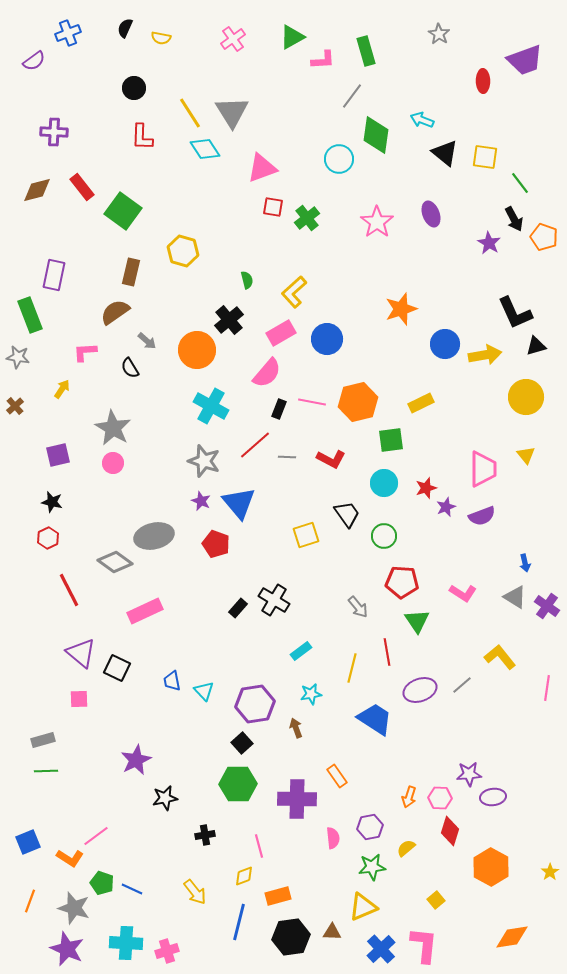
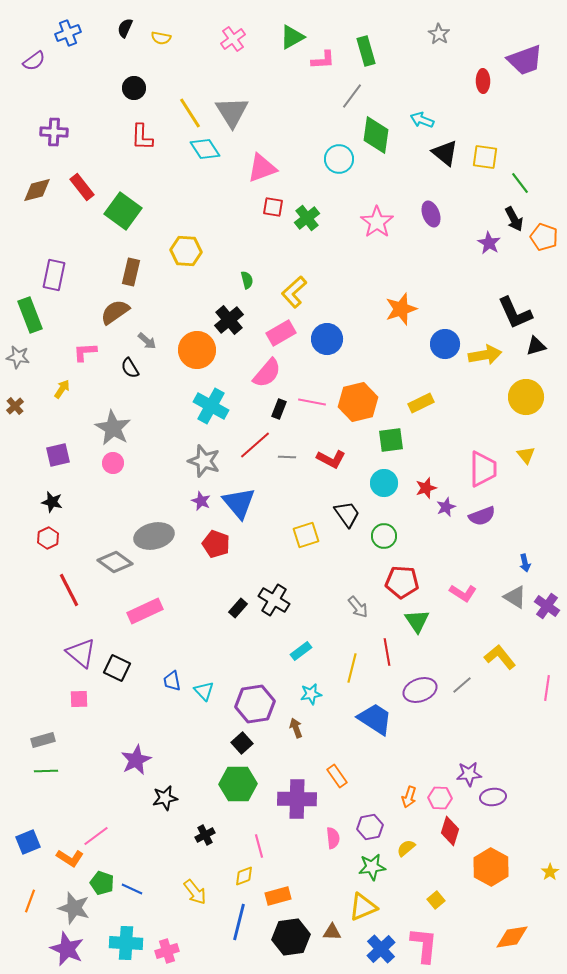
yellow hexagon at (183, 251): moved 3 px right; rotated 12 degrees counterclockwise
black cross at (205, 835): rotated 18 degrees counterclockwise
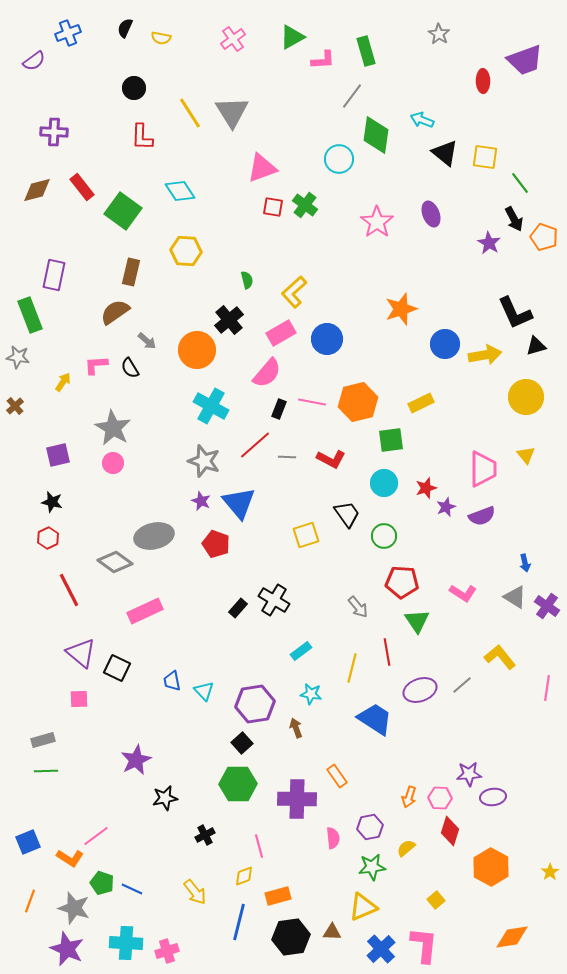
cyan diamond at (205, 149): moved 25 px left, 42 px down
green cross at (307, 218): moved 2 px left, 13 px up; rotated 15 degrees counterclockwise
pink L-shape at (85, 352): moved 11 px right, 13 px down
yellow arrow at (62, 389): moved 1 px right, 7 px up
cyan star at (311, 694): rotated 20 degrees clockwise
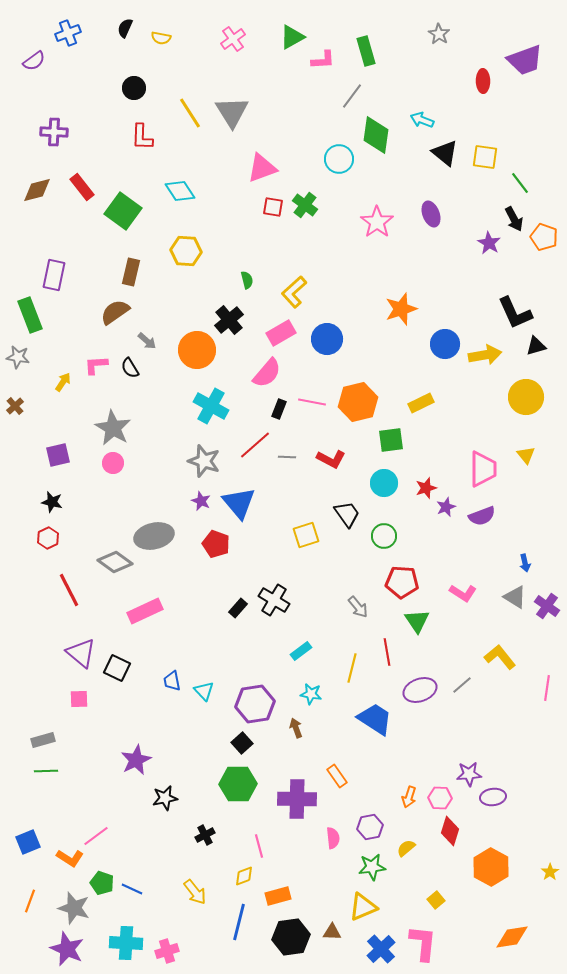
pink L-shape at (424, 945): moved 1 px left, 2 px up
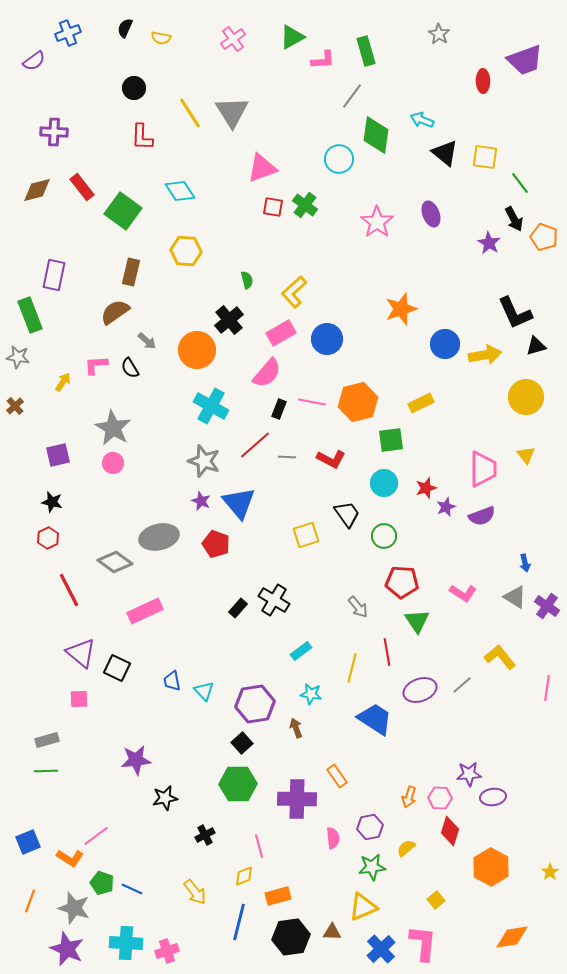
gray ellipse at (154, 536): moved 5 px right, 1 px down
gray rectangle at (43, 740): moved 4 px right
purple star at (136, 760): rotated 20 degrees clockwise
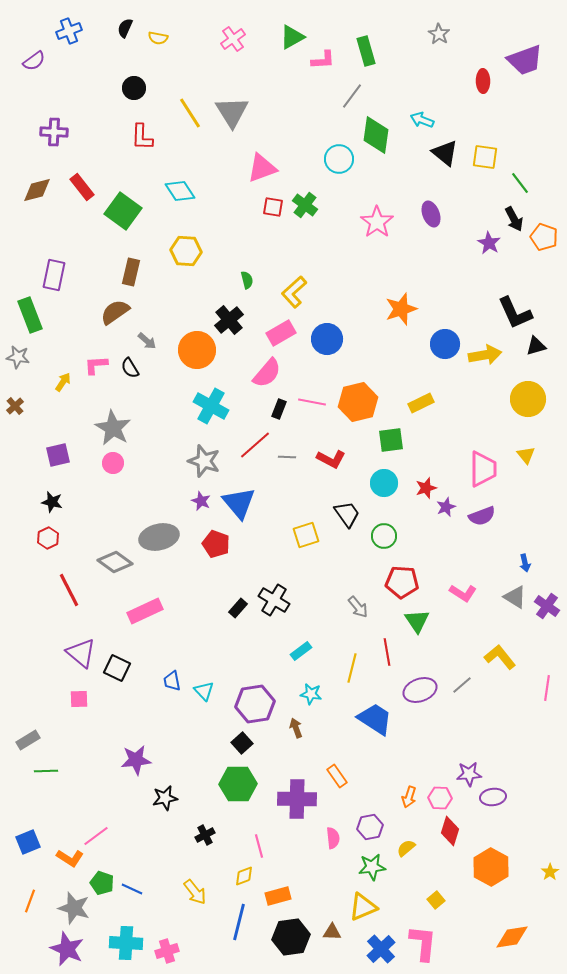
blue cross at (68, 33): moved 1 px right, 2 px up
yellow semicircle at (161, 38): moved 3 px left
yellow circle at (526, 397): moved 2 px right, 2 px down
gray rectangle at (47, 740): moved 19 px left; rotated 15 degrees counterclockwise
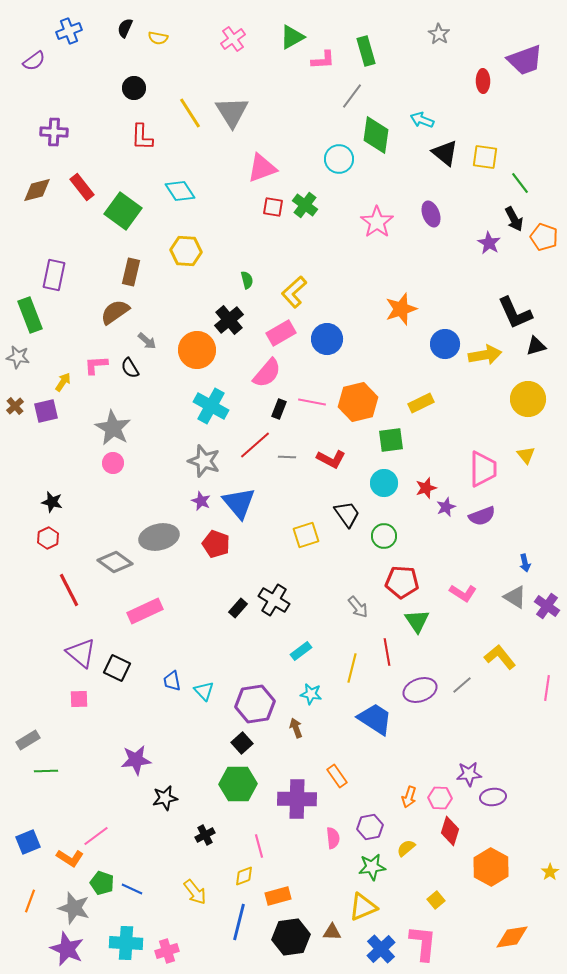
purple square at (58, 455): moved 12 px left, 44 px up
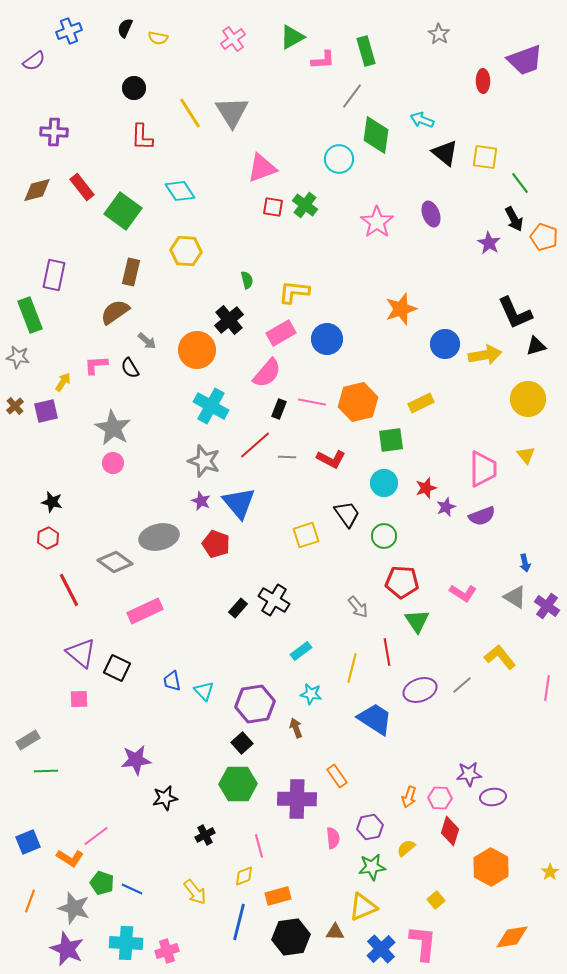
yellow L-shape at (294, 292): rotated 48 degrees clockwise
brown triangle at (332, 932): moved 3 px right
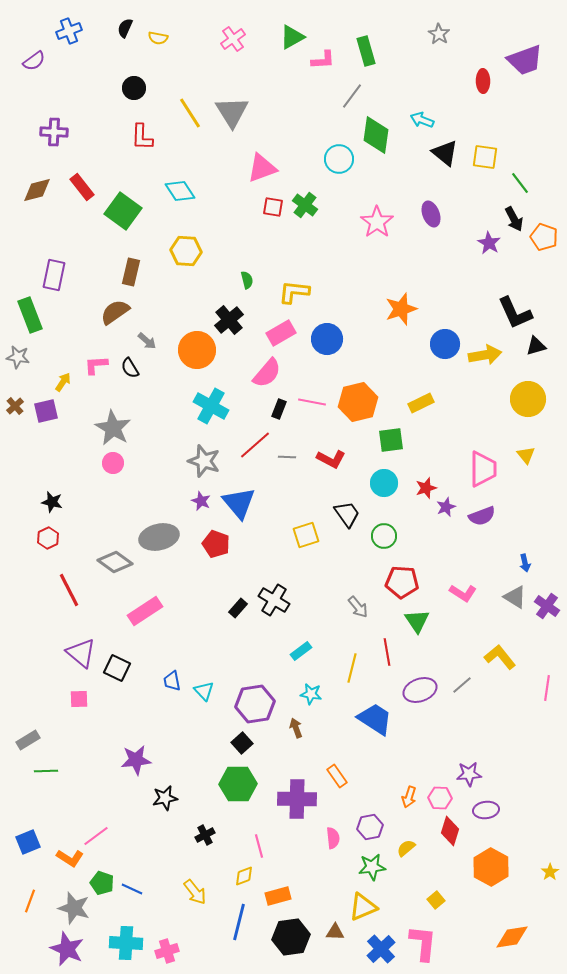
pink rectangle at (145, 611): rotated 8 degrees counterclockwise
purple ellipse at (493, 797): moved 7 px left, 13 px down
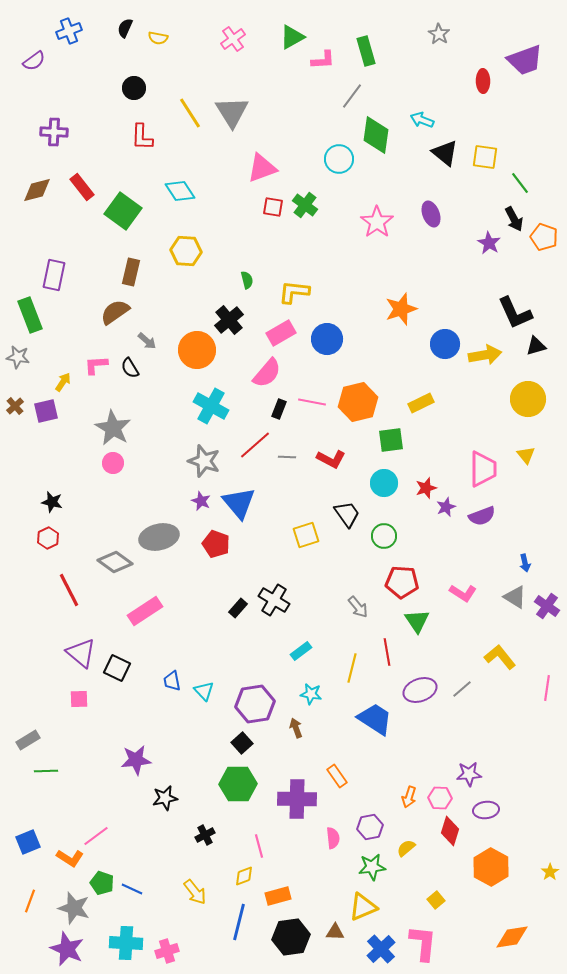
gray line at (462, 685): moved 4 px down
